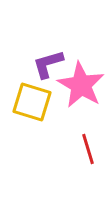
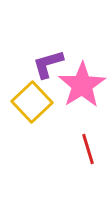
pink star: moved 1 px right; rotated 9 degrees clockwise
yellow square: rotated 30 degrees clockwise
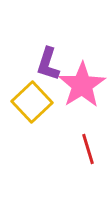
purple L-shape: rotated 56 degrees counterclockwise
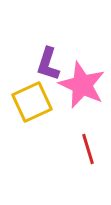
pink star: rotated 15 degrees counterclockwise
yellow square: rotated 18 degrees clockwise
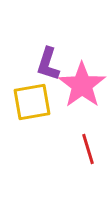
pink star: rotated 12 degrees clockwise
yellow square: rotated 15 degrees clockwise
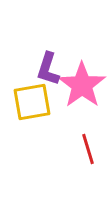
purple L-shape: moved 5 px down
